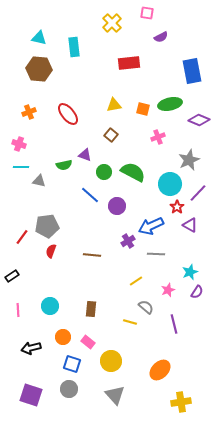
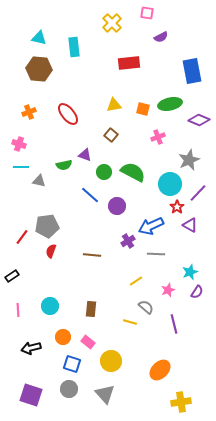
gray triangle at (115, 395): moved 10 px left, 1 px up
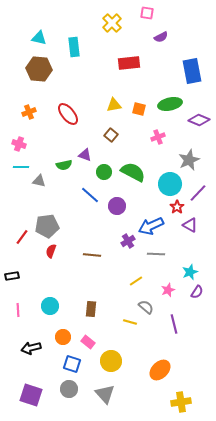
orange square at (143, 109): moved 4 px left
black rectangle at (12, 276): rotated 24 degrees clockwise
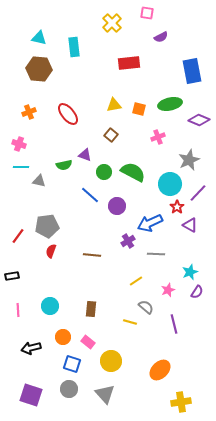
blue arrow at (151, 226): moved 1 px left, 3 px up
red line at (22, 237): moved 4 px left, 1 px up
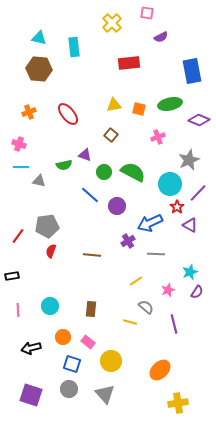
yellow cross at (181, 402): moved 3 px left, 1 px down
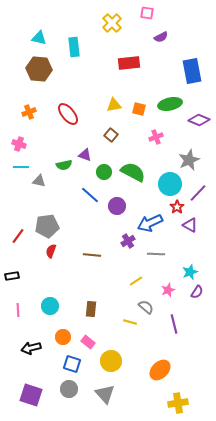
pink cross at (158, 137): moved 2 px left
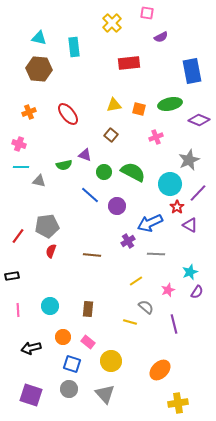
brown rectangle at (91, 309): moved 3 px left
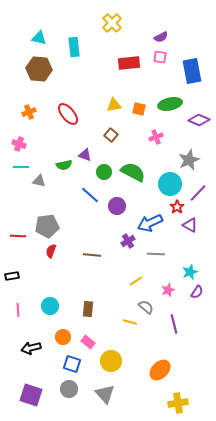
pink square at (147, 13): moved 13 px right, 44 px down
red line at (18, 236): rotated 56 degrees clockwise
